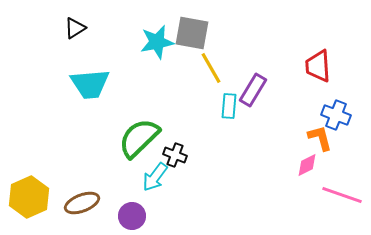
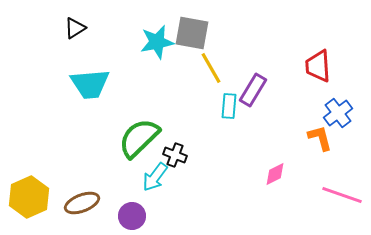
blue cross: moved 2 px right, 2 px up; rotated 32 degrees clockwise
pink diamond: moved 32 px left, 9 px down
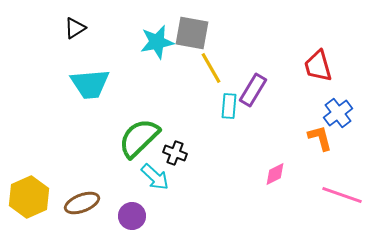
red trapezoid: rotated 12 degrees counterclockwise
black cross: moved 2 px up
cyan arrow: rotated 84 degrees counterclockwise
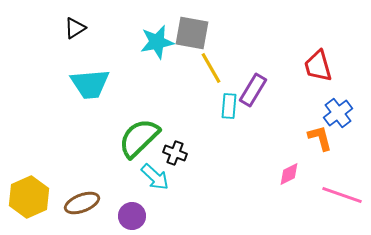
pink diamond: moved 14 px right
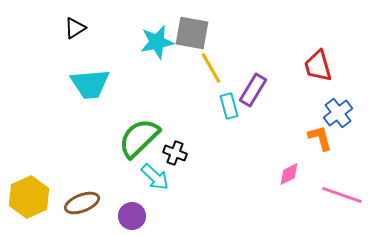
cyan rectangle: rotated 20 degrees counterclockwise
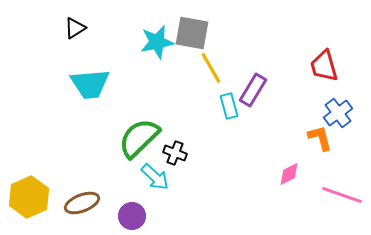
red trapezoid: moved 6 px right
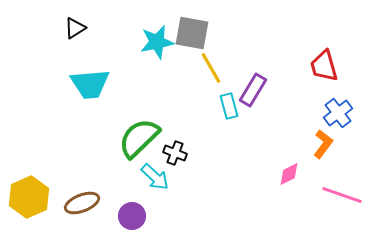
orange L-shape: moved 3 px right, 6 px down; rotated 52 degrees clockwise
